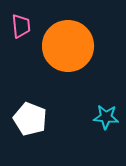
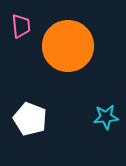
cyan star: rotated 10 degrees counterclockwise
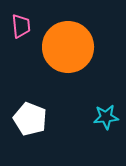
orange circle: moved 1 px down
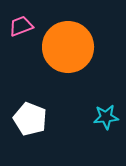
pink trapezoid: rotated 105 degrees counterclockwise
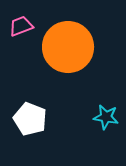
cyan star: rotated 15 degrees clockwise
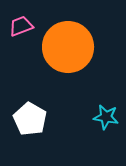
white pentagon: rotated 8 degrees clockwise
